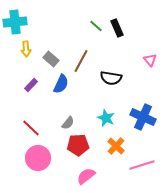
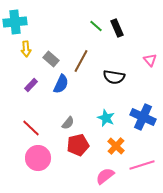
black semicircle: moved 3 px right, 1 px up
red pentagon: rotated 10 degrees counterclockwise
pink semicircle: moved 19 px right
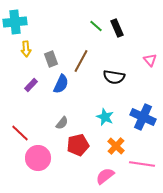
gray rectangle: rotated 28 degrees clockwise
cyan star: moved 1 px left, 1 px up
gray semicircle: moved 6 px left
red line: moved 11 px left, 5 px down
pink line: moved 1 px up; rotated 25 degrees clockwise
